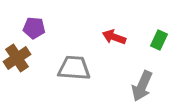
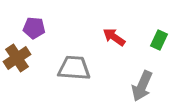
red arrow: rotated 15 degrees clockwise
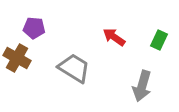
brown cross: rotated 28 degrees counterclockwise
gray trapezoid: rotated 28 degrees clockwise
gray arrow: rotated 8 degrees counterclockwise
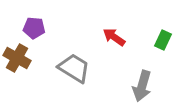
green rectangle: moved 4 px right
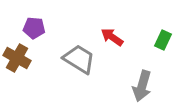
red arrow: moved 2 px left
gray trapezoid: moved 5 px right, 9 px up
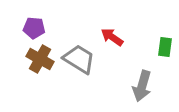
green rectangle: moved 2 px right, 7 px down; rotated 18 degrees counterclockwise
brown cross: moved 23 px right, 1 px down
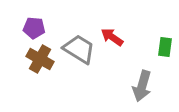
gray trapezoid: moved 10 px up
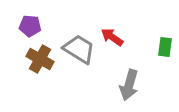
purple pentagon: moved 4 px left, 2 px up
gray arrow: moved 13 px left, 1 px up
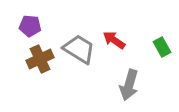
red arrow: moved 2 px right, 3 px down
green rectangle: moved 3 px left; rotated 36 degrees counterclockwise
brown cross: rotated 36 degrees clockwise
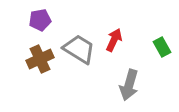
purple pentagon: moved 10 px right, 6 px up; rotated 15 degrees counterclockwise
red arrow: rotated 80 degrees clockwise
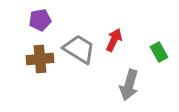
green rectangle: moved 3 px left, 5 px down
brown cross: rotated 20 degrees clockwise
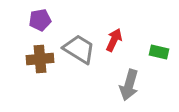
green rectangle: rotated 48 degrees counterclockwise
